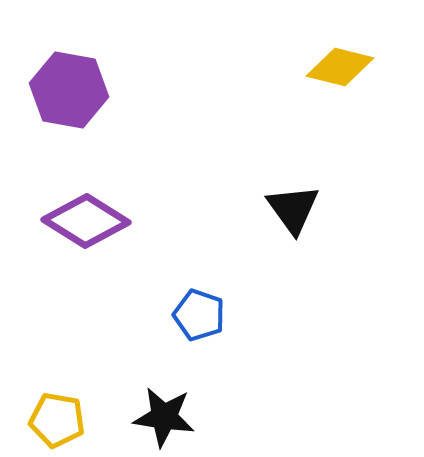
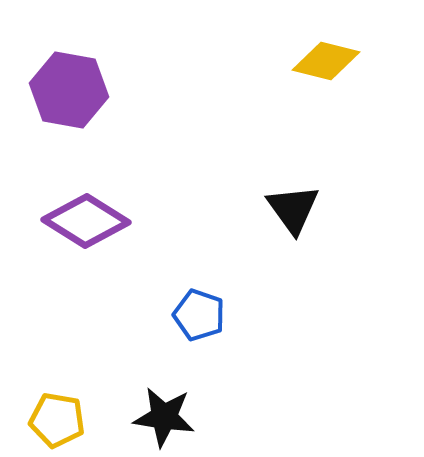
yellow diamond: moved 14 px left, 6 px up
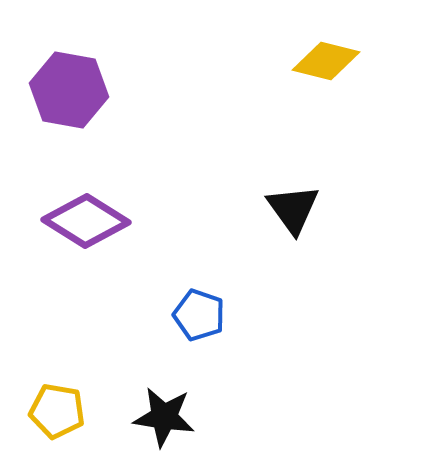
yellow pentagon: moved 9 px up
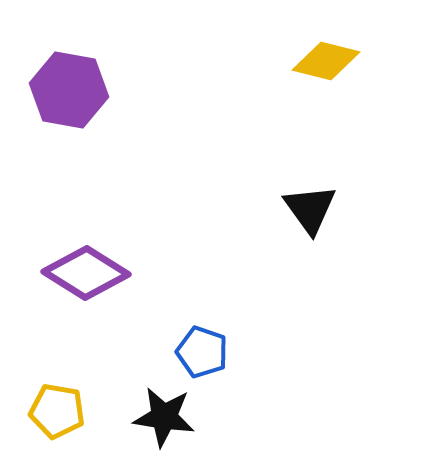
black triangle: moved 17 px right
purple diamond: moved 52 px down
blue pentagon: moved 3 px right, 37 px down
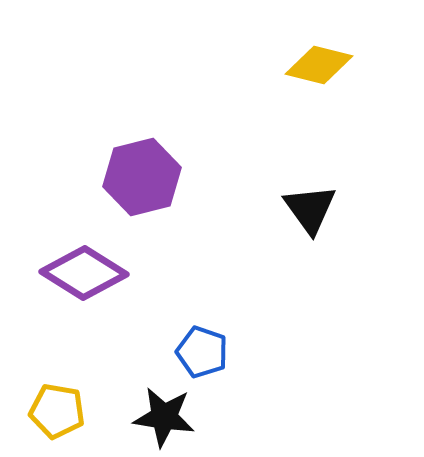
yellow diamond: moved 7 px left, 4 px down
purple hexagon: moved 73 px right, 87 px down; rotated 24 degrees counterclockwise
purple diamond: moved 2 px left
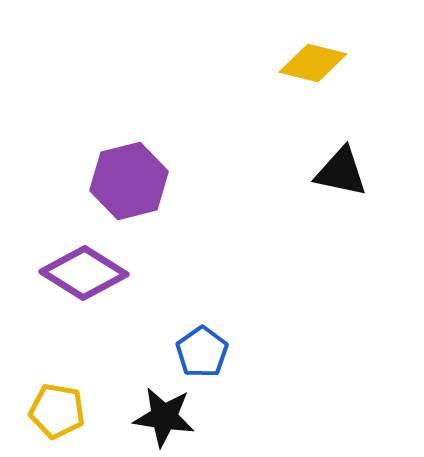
yellow diamond: moved 6 px left, 2 px up
purple hexagon: moved 13 px left, 4 px down
black triangle: moved 31 px right, 37 px up; rotated 42 degrees counterclockwise
blue pentagon: rotated 18 degrees clockwise
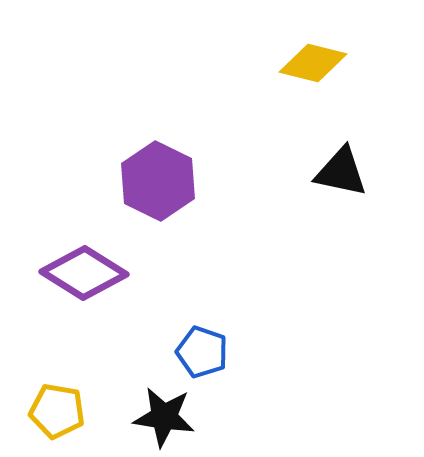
purple hexagon: moved 29 px right; rotated 20 degrees counterclockwise
blue pentagon: rotated 18 degrees counterclockwise
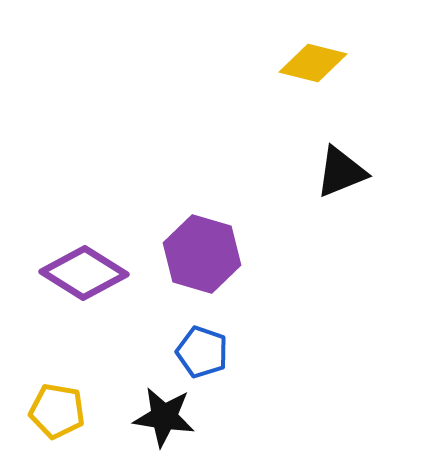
black triangle: rotated 34 degrees counterclockwise
purple hexagon: moved 44 px right, 73 px down; rotated 10 degrees counterclockwise
